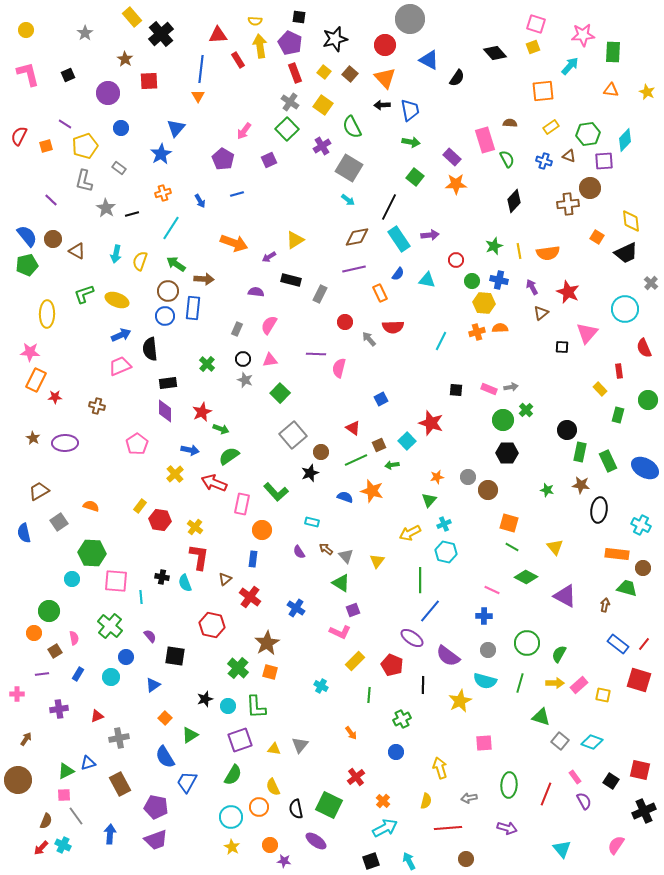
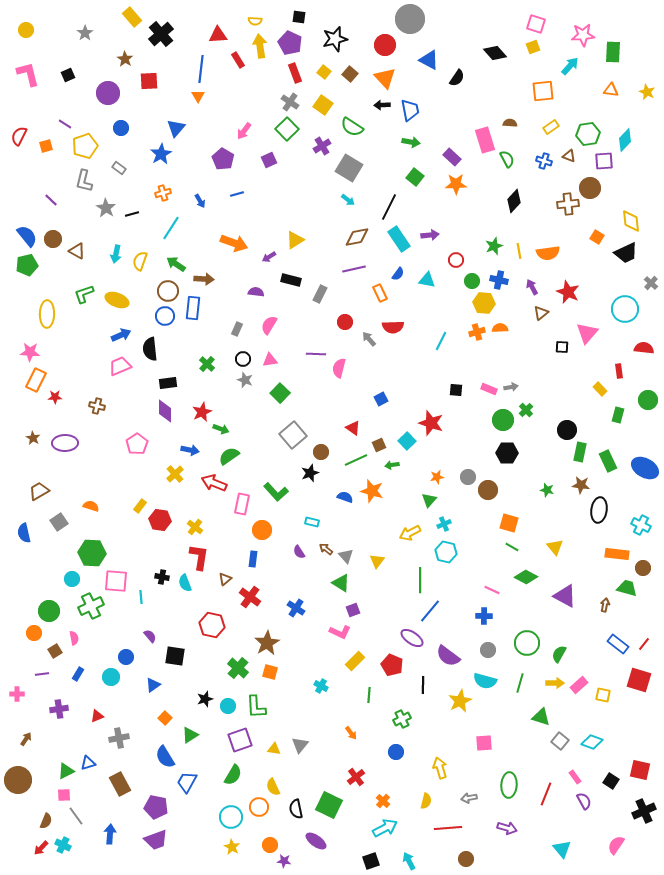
green semicircle at (352, 127): rotated 30 degrees counterclockwise
red semicircle at (644, 348): rotated 120 degrees clockwise
green cross at (110, 626): moved 19 px left, 20 px up; rotated 25 degrees clockwise
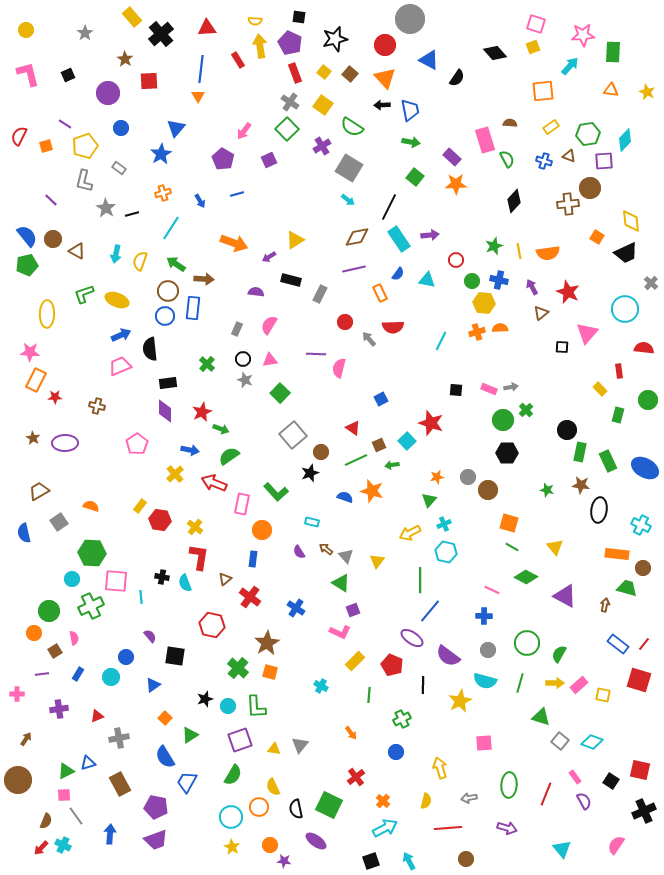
red triangle at (218, 35): moved 11 px left, 7 px up
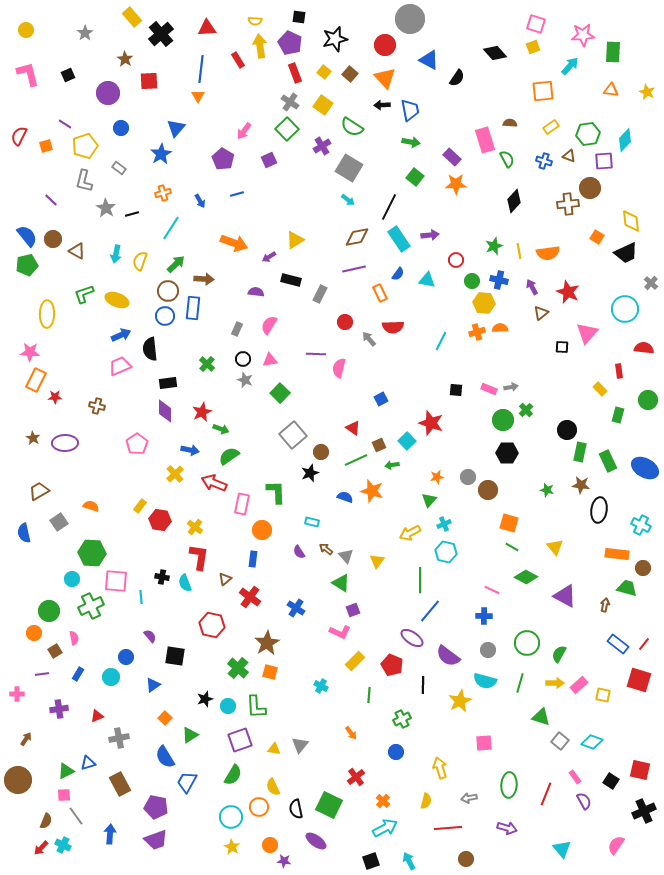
green arrow at (176, 264): rotated 102 degrees clockwise
green L-shape at (276, 492): rotated 140 degrees counterclockwise
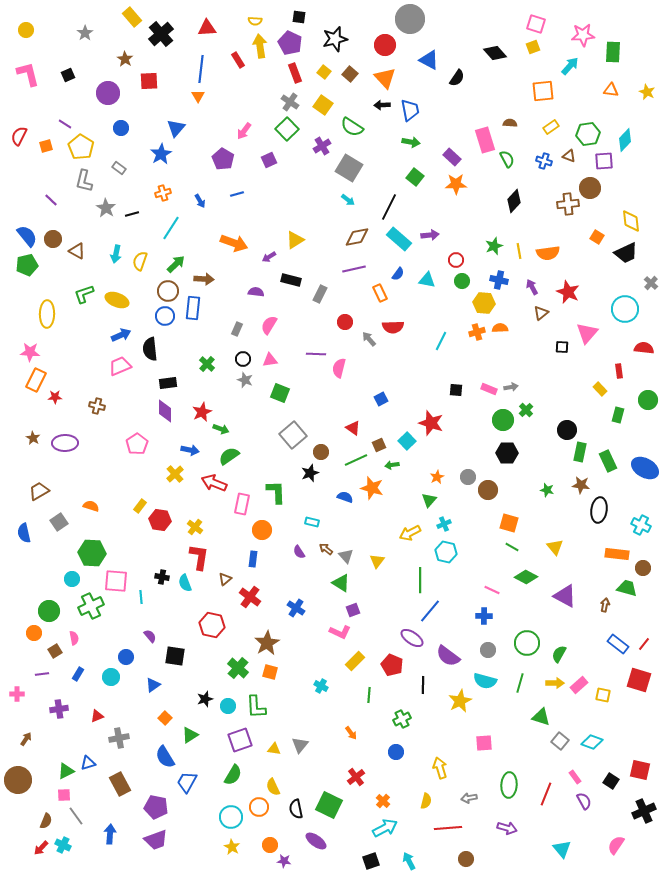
yellow pentagon at (85, 146): moved 4 px left, 1 px down; rotated 20 degrees counterclockwise
cyan rectangle at (399, 239): rotated 15 degrees counterclockwise
green circle at (472, 281): moved 10 px left
green square at (280, 393): rotated 24 degrees counterclockwise
orange star at (437, 477): rotated 16 degrees counterclockwise
orange star at (372, 491): moved 3 px up
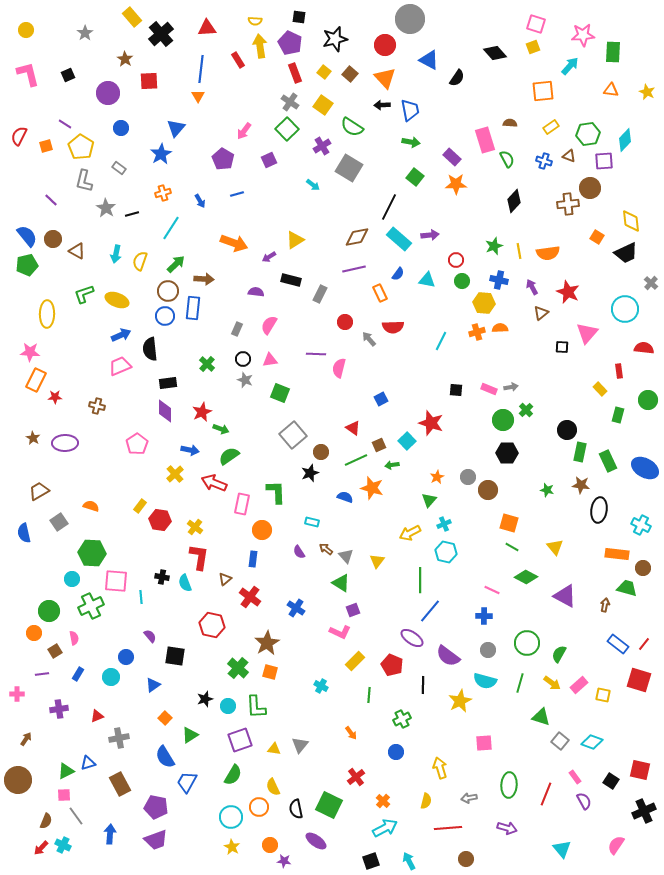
cyan arrow at (348, 200): moved 35 px left, 15 px up
yellow arrow at (555, 683): moved 3 px left; rotated 36 degrees clockwise
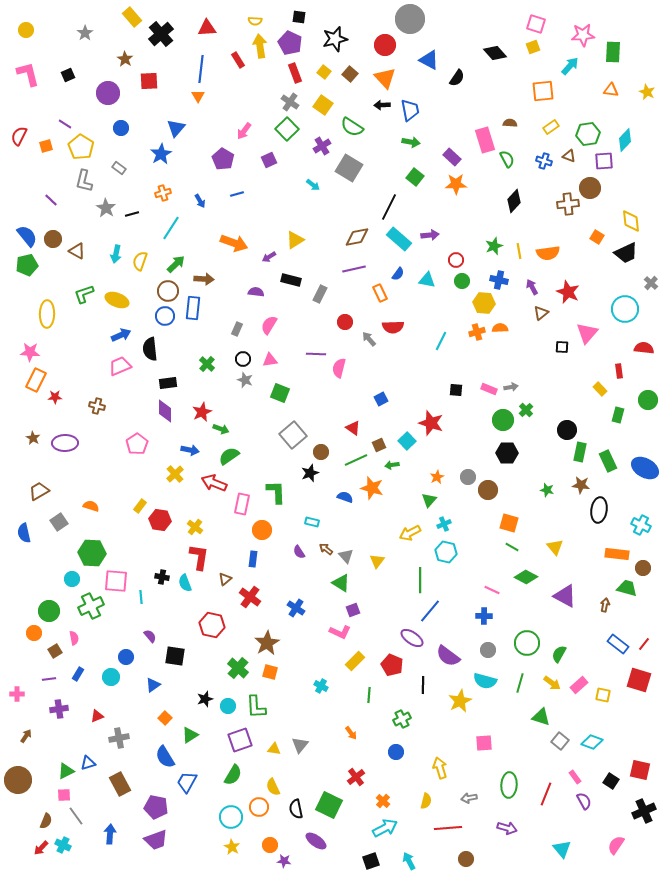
purple line at (42, 674): moved 7 px right, 5 px down
brown arrow at (26, 739): moved 3 px up
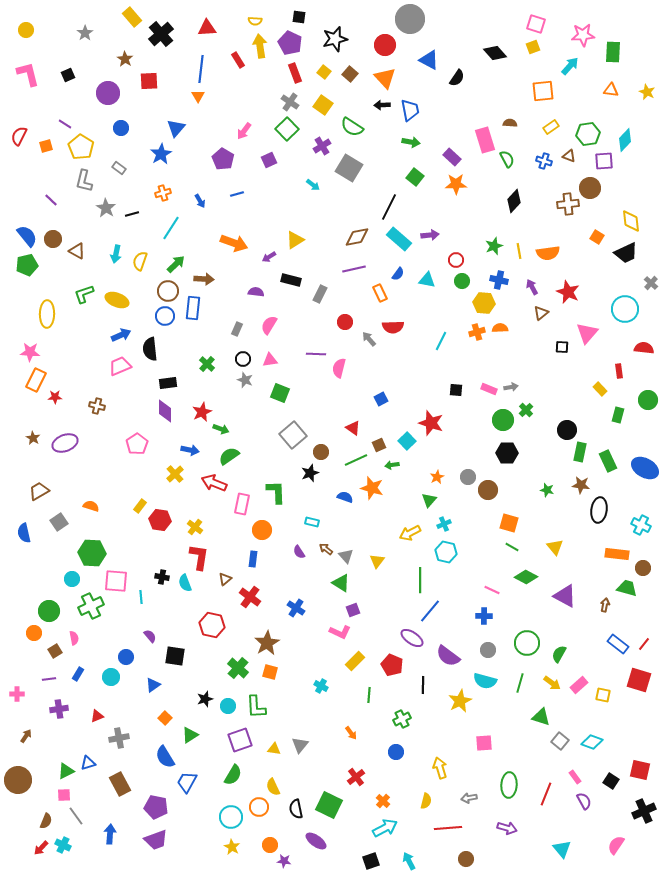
purple ellipse at (65, 443): rotated 20 degrees counterclockwise
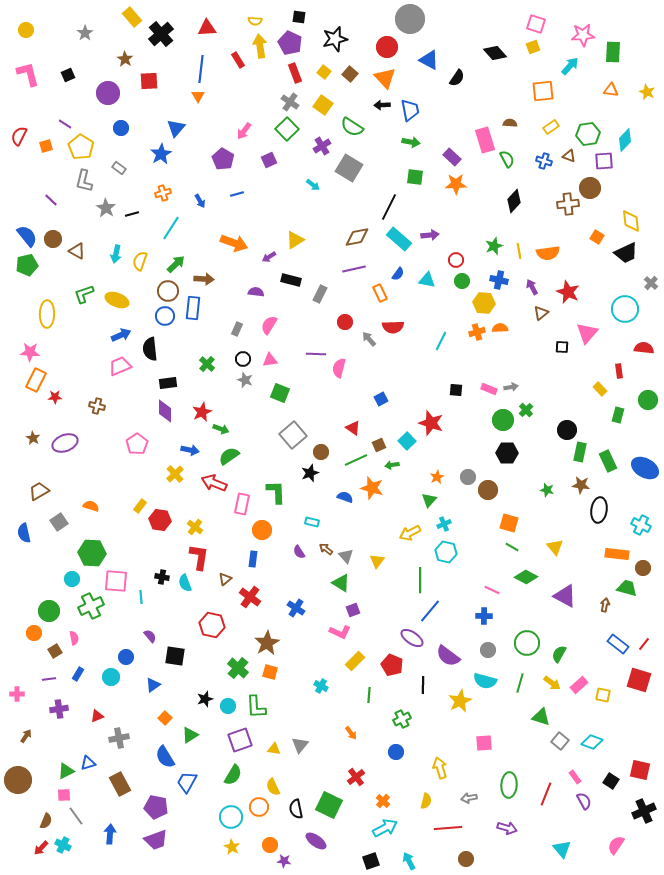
red circle at (385, 45): moved 2 px right, 2 px down
green square at (415, 177): rotated 30 degrees counterclockwise
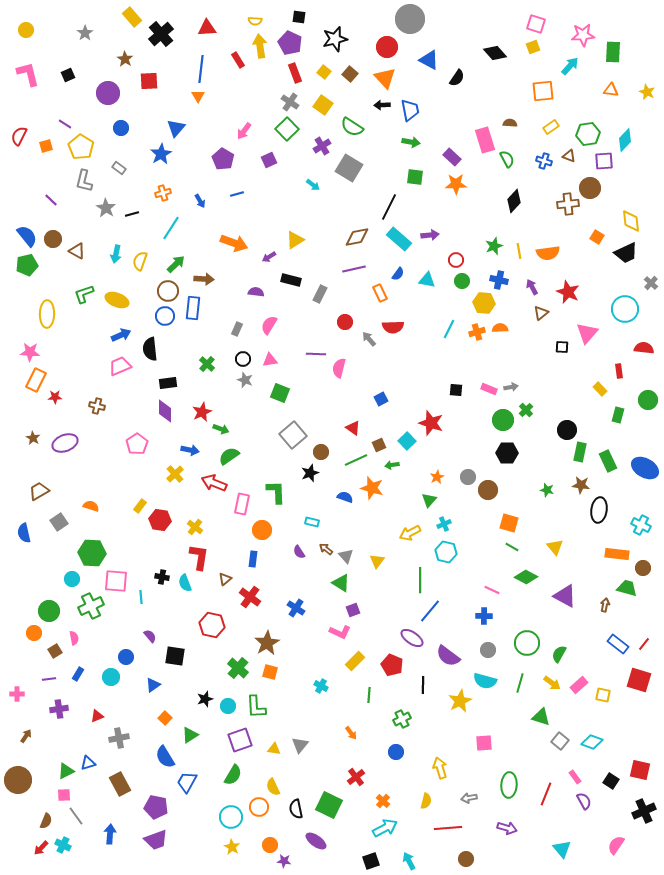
cyan line at (441, 341): moved 8 px right, 12 px up
